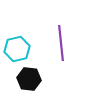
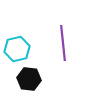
purple line: moved 2 px right
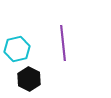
black hexagon: rotated 20 degrees clockwise
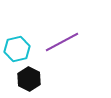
purple line: moved 1 px left, 1 px up; rotated 68 degrees clockwise
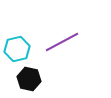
black hexagon: rotated 15 degrees counterclockwise
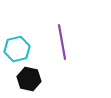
purple line: rotated 72 degrees counterclockwise
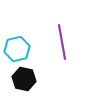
black hexagon: moved 5 px left
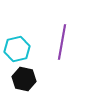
purple line: rotated 20 degrees clockwise
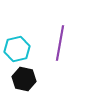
purple line: moved 2 px left, 1 px down
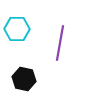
cyan hexagon: moved 20 px up; rotated 15 degrees clockwise
